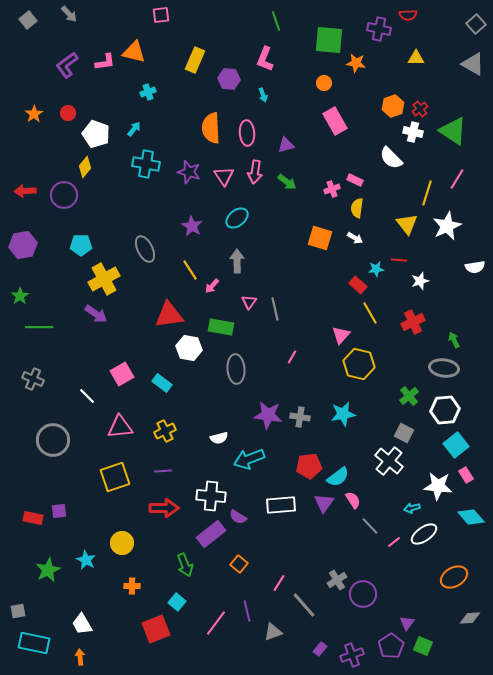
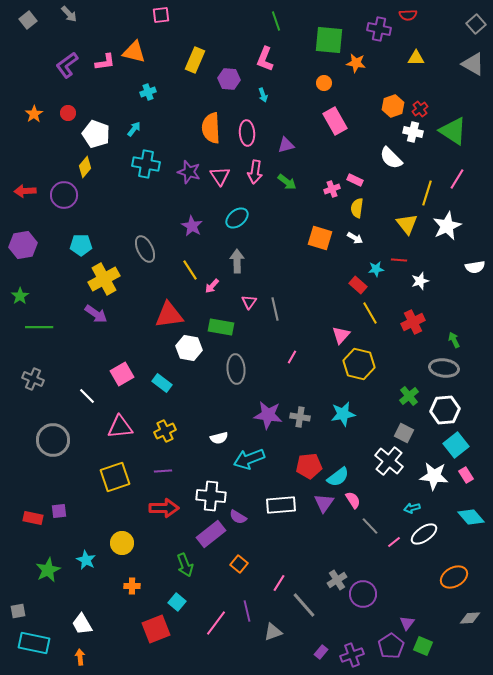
pink triangle at (224, 176): moved 4 px left
white star at (438, 486): moved 4 px left, 10 px up
purple rectangle at (320, 649): moved 1 px right, 3 px down
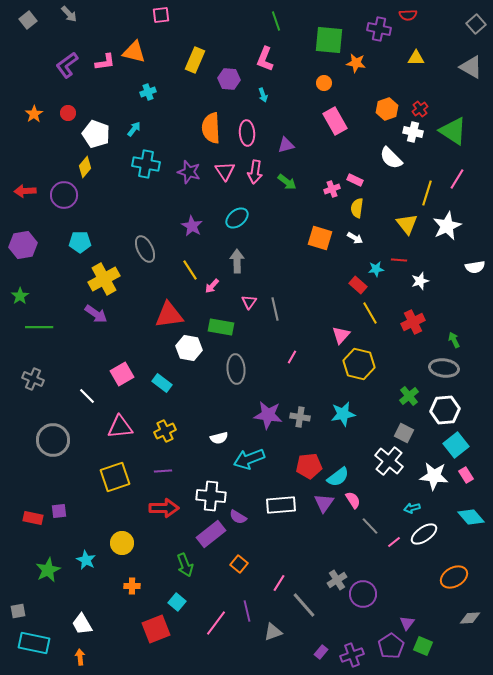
gray triangle at (473, 64): moved 2 px left, 3 px down
orange hexagon at (393, 106): moved 6 px left, 3 px down
pink triangle at (220, 176): moved 5 px right, 5 px up
cyan pentagon at (81, 245): moved 1 px left, 3 px up
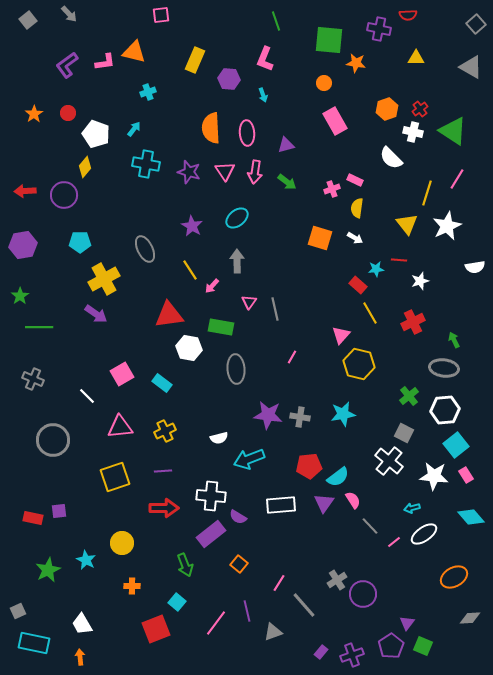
gray square at (18, 611): rotated 14 degrees counterclockwise
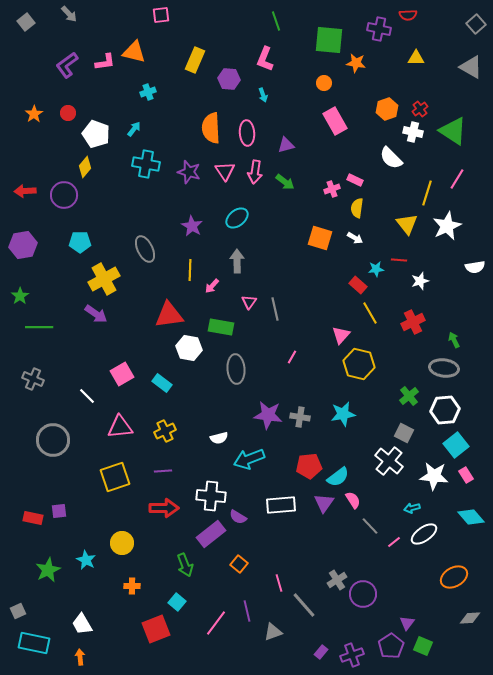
gray square at (28, 20): moved 2 px left, 2 px down
green arrow at (287, 182): moved 2 px left
yellow line at (190, 270): rotated 35 degrees clockwise
pink line at (279, 583): rotated 48 degrees counterclockwise
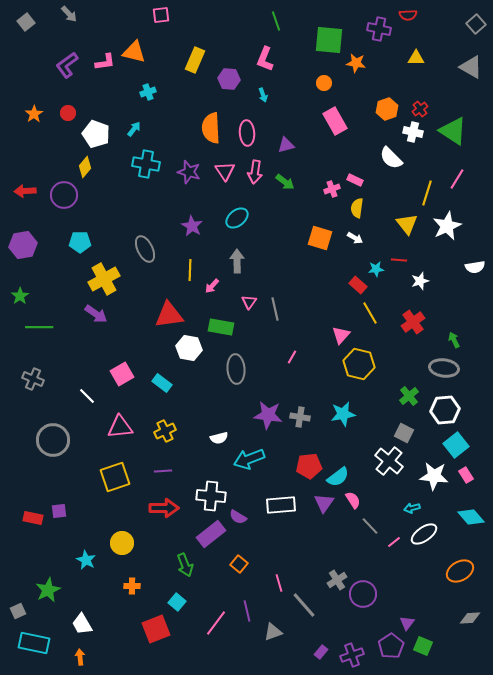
red cross at (413, 322): rotated 10 degrees counterclockwise
green star at (48, 570): moved 20 px down
orange ellipse at (454, 577): moved 6 px right, 6 px up
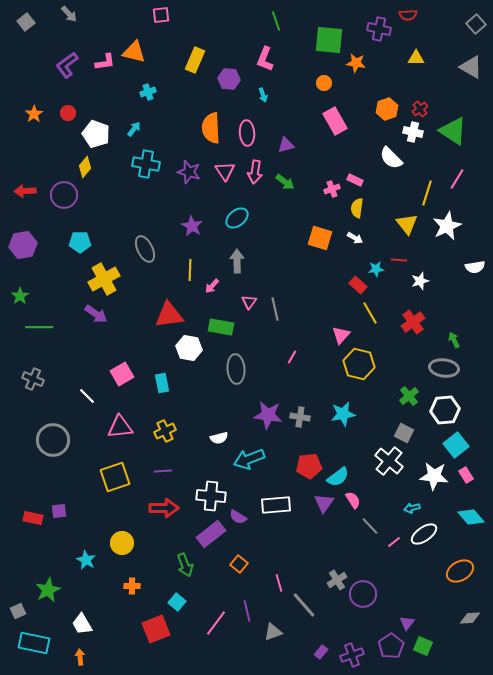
cyan rectangle at (162, 383): rotated 42 degrees clockwise
white rectangle at (281, 505): moved 5 px left
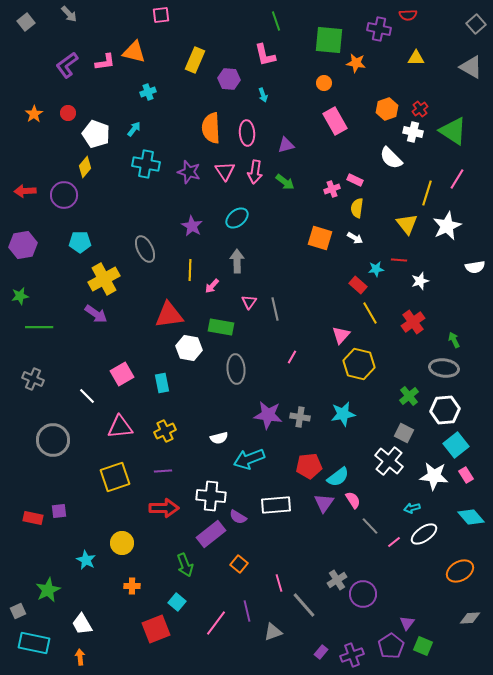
pink L-shape at (265, 59): moved 4 px up; rotated 35 degrees counterclockwise
green star at (20, 296): rotated 24 degrees clockwise
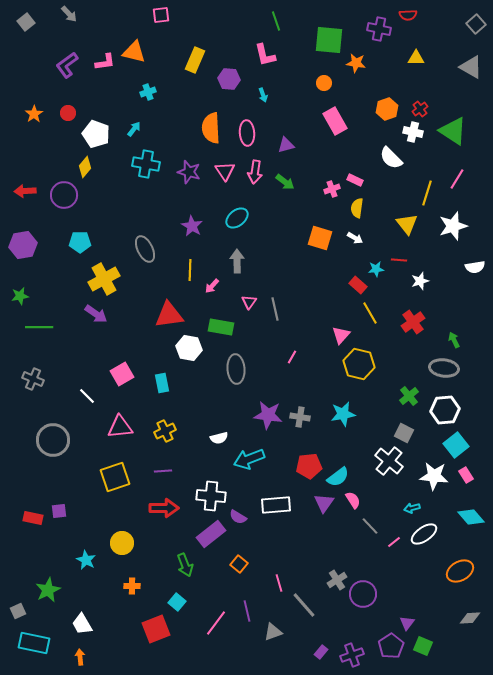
white star at (447, 226): moved 6 px right; rotated 8 degrees clockwise
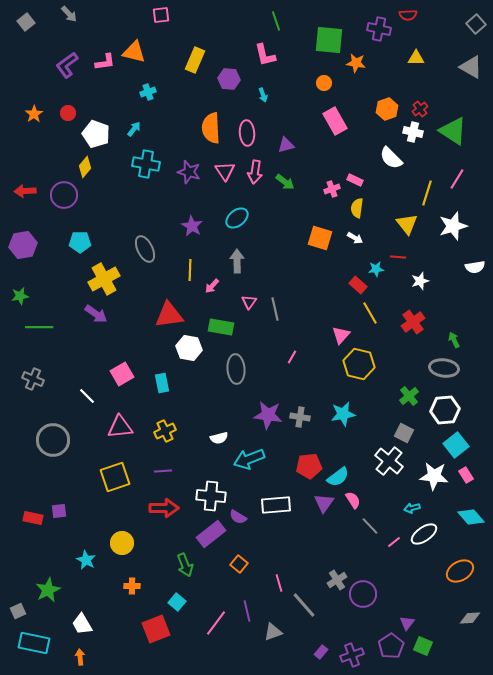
red line at (399, 260): moved 1 px left, 3 px up
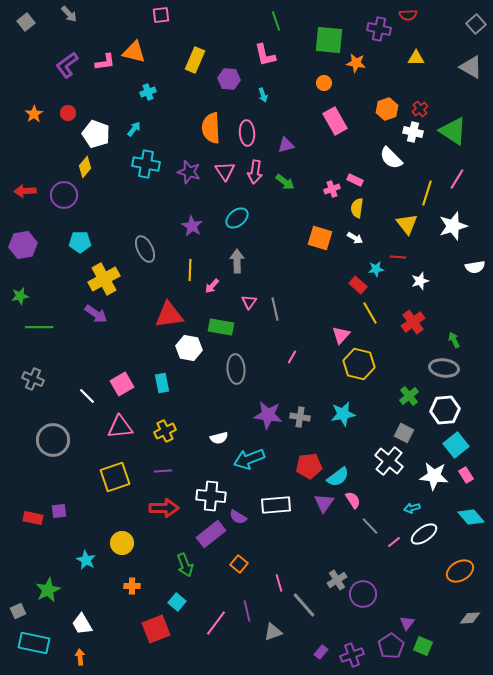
pink square at (122, 374): moved 10 px down
